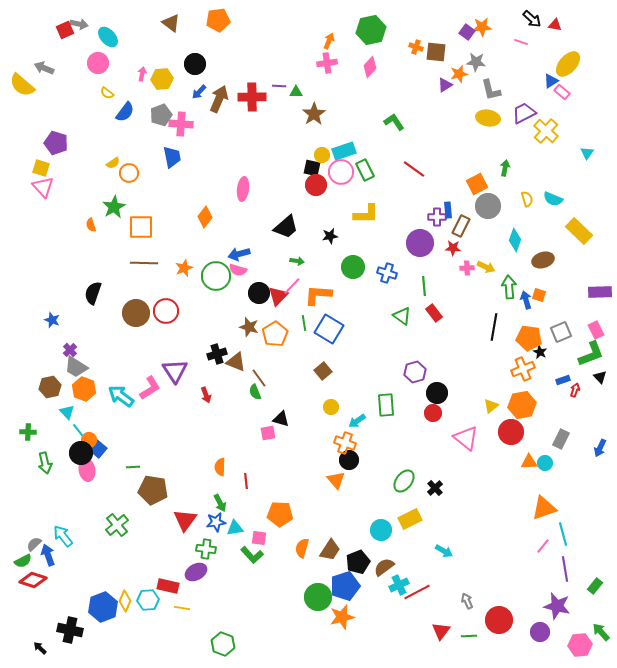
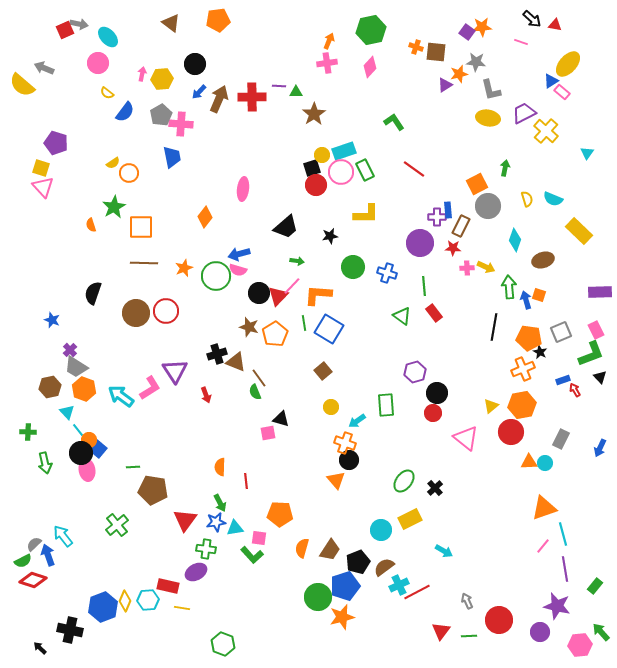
gray pentagon at (161, 115): rotated 10 degrees counterclockwise
black square at (312, 168): rotated 30 degrees counterclockwise
red arrow at (575, 390): rotated 48 degrees counterclockwise
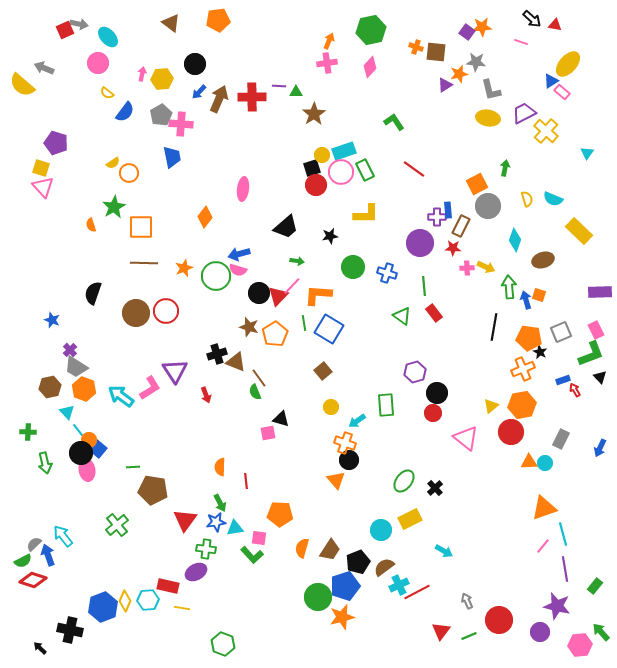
green line at (469, 636): rotated 21 degrees counterclockwise
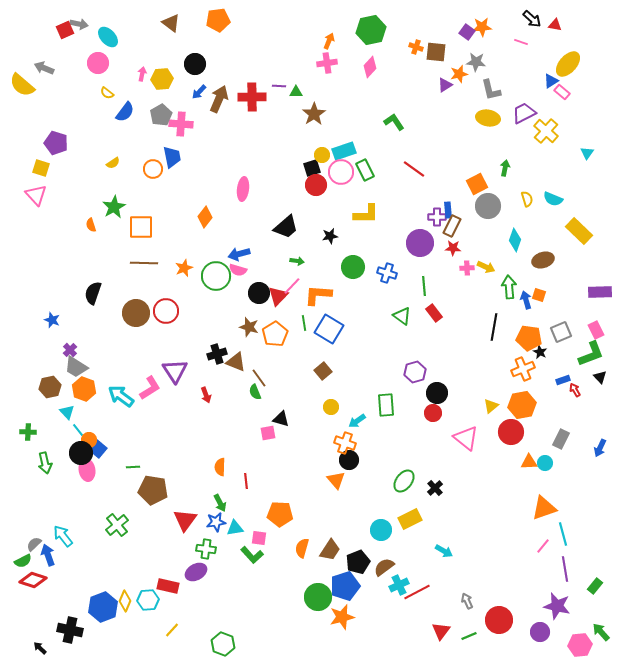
orange circle at (129, 173): moved 24 px right, 4 px up
pink triangle at (43, 187): moved 7 px left, 8 px down
brown rectangle at (461, 226): moved 9 px left
yellow line at (182, 608): moved 10 px left, 22 px down; rotated 56 degrees counterclockwise
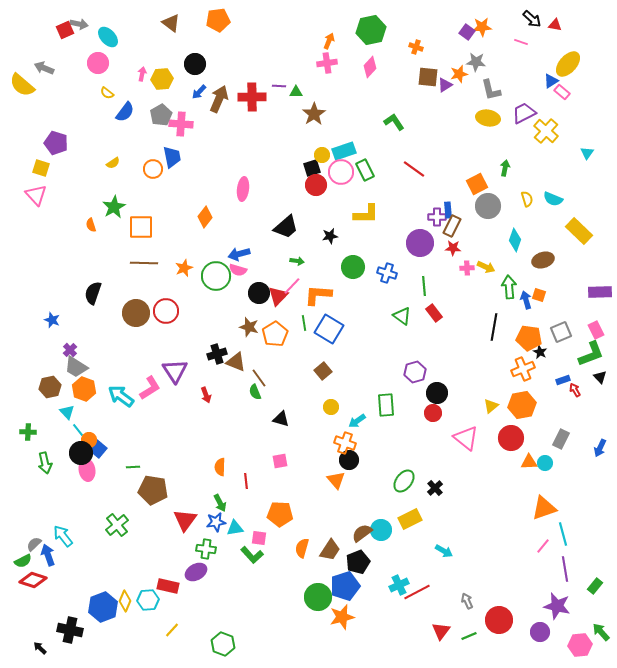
brown square at (436, 52): moved 8 px left, 25 px down
red circle at (511, 432): moved 6 px down
pink square at (268, 433): moved 12 px right, 28 px down
brown semicircle at (384, 567): moved 22 px left, 34 px up
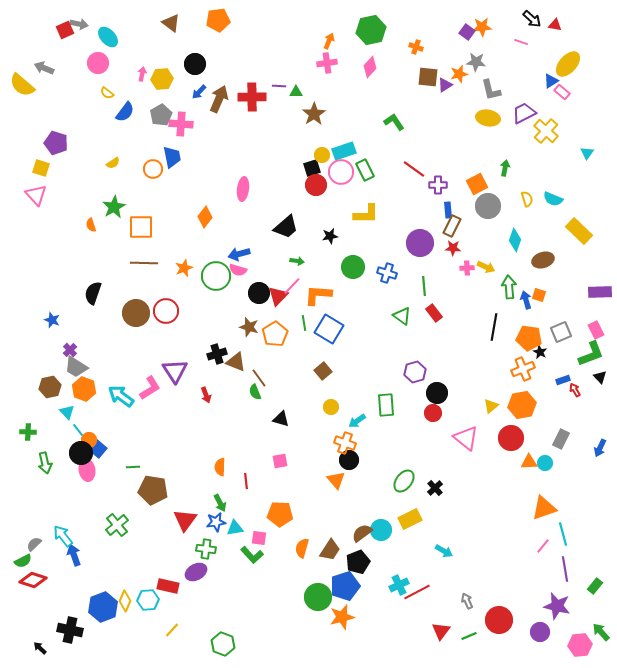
purple cross at (437, 217): moved 1 px right, 32 px up
blue arrow at (48, 555): moved 26 px right
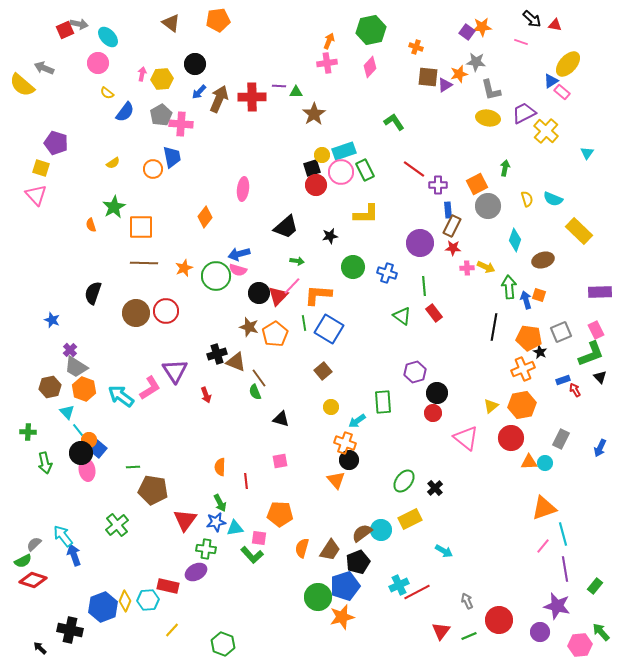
green rectangle at (386, 405): moved 3 px left, 3 px up
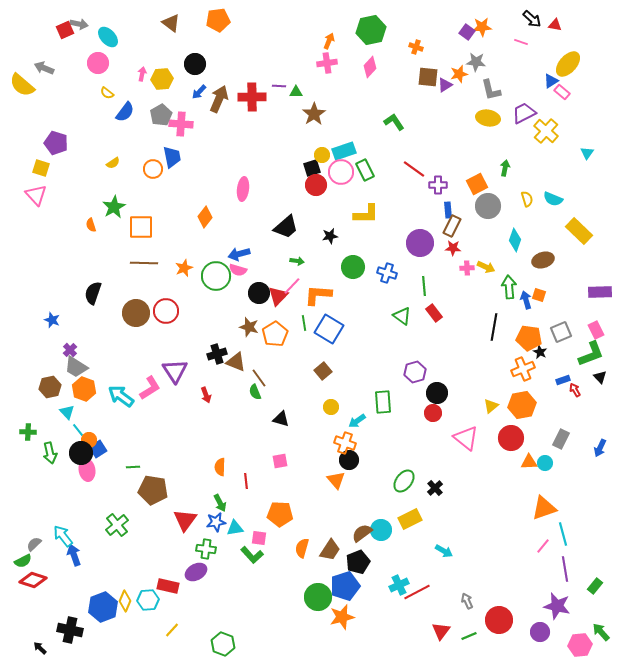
blue square at (98, 449): rotated 18 degrees clockwise
green arrow at (45, 463): moved 5 px right, 10 px up
